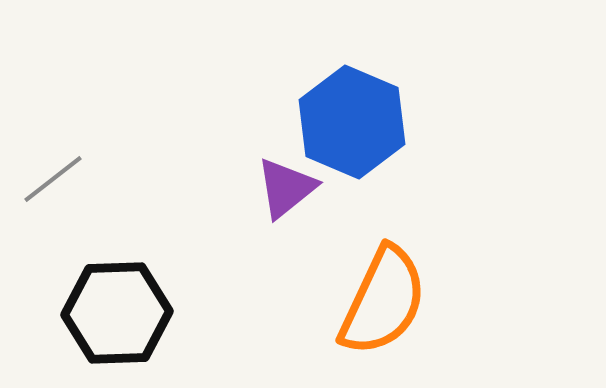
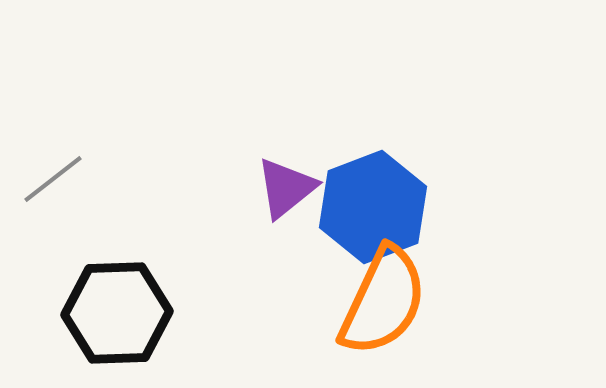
blue hexagon: moved 21 px right, 85 px down; rotated 16 degrees clockwise
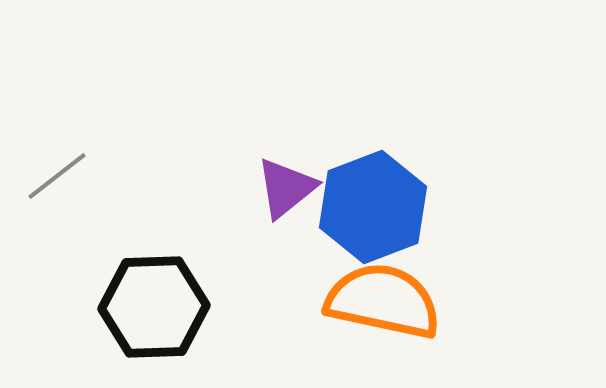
gray line: moved 4 px right, 3 px up
orange semicircle: rotated 103 degrees counterclockwise
black hexagon: moved 37 px right, 6 px up
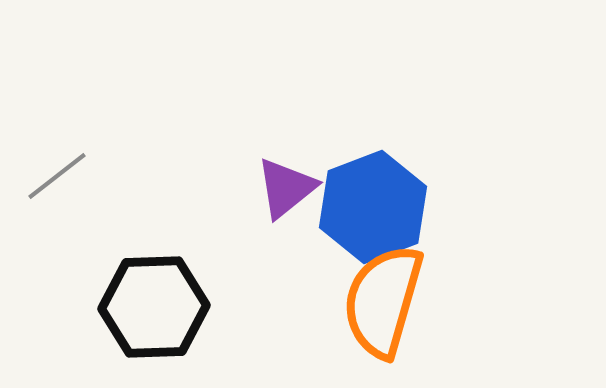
orange semicircle: rotated 86 degrees counterclockwise
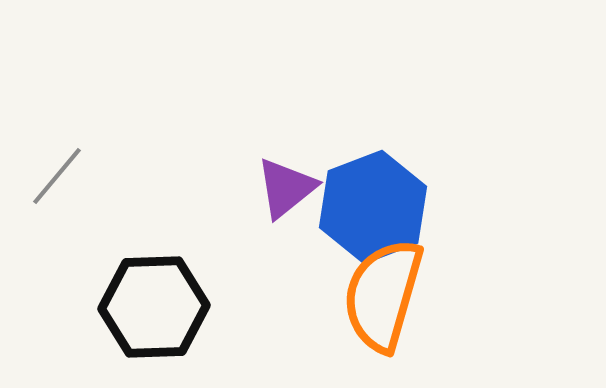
gray line: rotated 12 degrees counterclockwise
orange semicircle: moved 6 px up
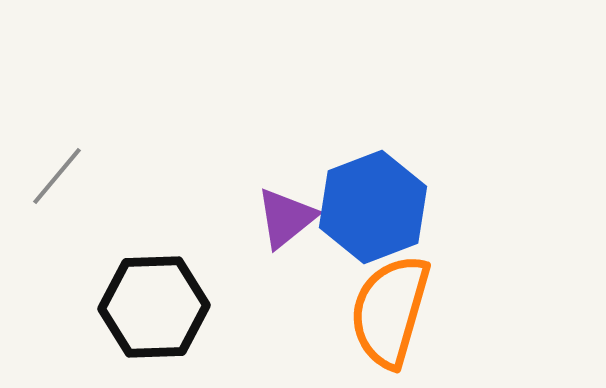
purple triangle: moved 30 px down
orange semicircle: moved 7 px right, 16 px down
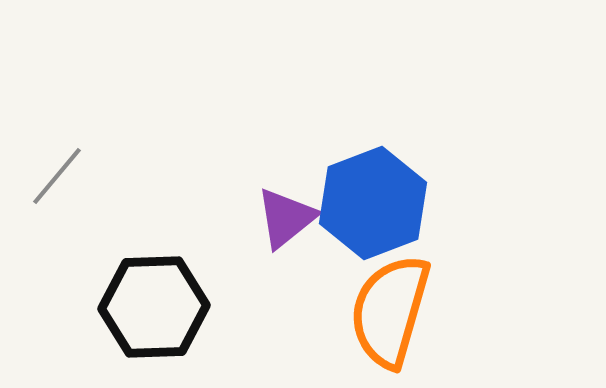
blue hexagon: moved 4 px up
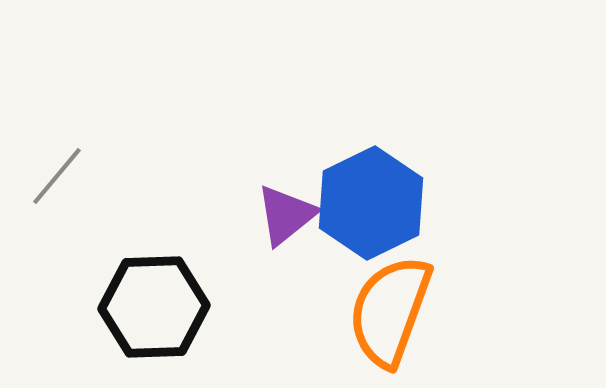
blue hexagon: moved 2 px left; rotated 5 degrees counterclockwise
purple triangle: moved 3 px up
orange semicircle: rotated 4 degrees clockwise
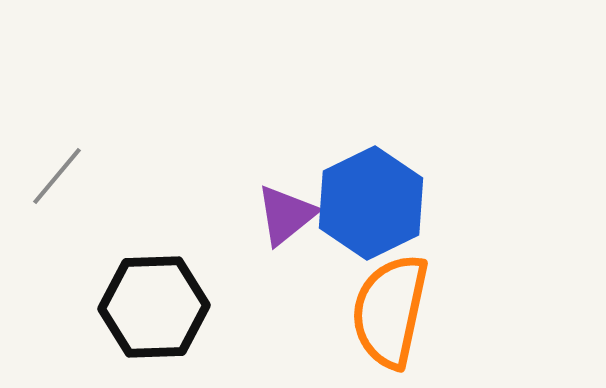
orange semicircle: rotated 8 degrees counterclockwise
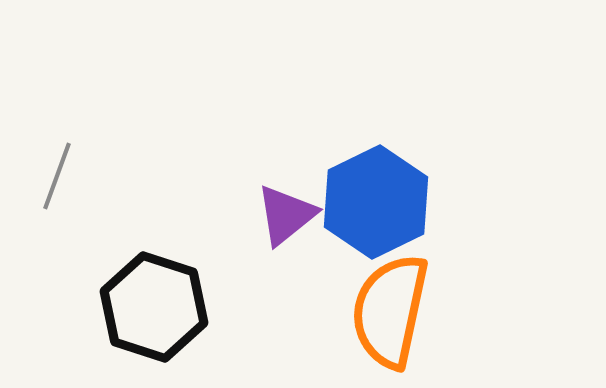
gray line: rotated 20 degrees counterclockwise
blue hexagon: moved 5 px right, 1 px up
black hexagon: rotated 20 degrees clockwise
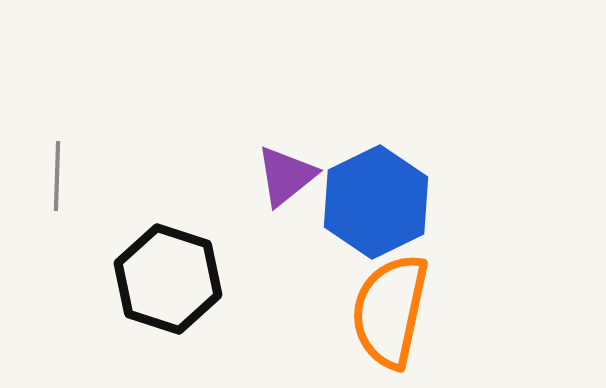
gray line: rotated 18 degrees counterclockwise
purple triangle: moved 39 px up
black hexagon: moved 14 px right, 28 px up
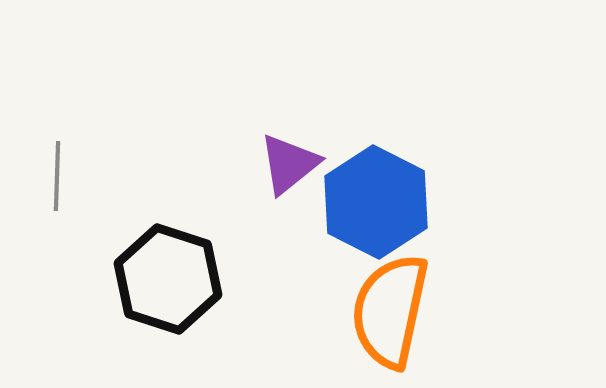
purple triangle: moved 3 px right, 12 px up
blue hexagon: rotated 7 degrees counterclockwise
